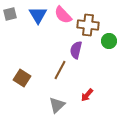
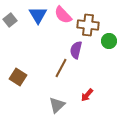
gray square: moved 6 px down; rotated 24 degrees counterclockwise
brown line: moved 1 px right, 2 px up
brown square: moved 4 px left, 1 px up
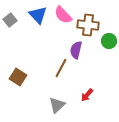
blue triangle: rotated 12 degrees counterclockwise
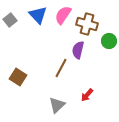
pink semicircle: rotated 78 degrees clockwise
brown cross: moved 1 px left, 1 px up; rotated 10 degrees clockwise
purple semicircle: moved 2 px right
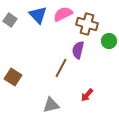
pink semicircle: moved 1 px up; rotated 30 degrees clockwise
gray square: rotated 16 degrees counterclockwise
brown square: moved 5 px left
gray triangle: moved 6 px left; rotated 30 degrees clockwise
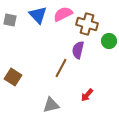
gray square: rotated 24 degrees counterclockwise
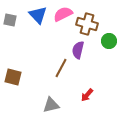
brown square: rotated 18 degrees counterclockwise
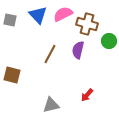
brown line: moved 11 px left, 14 px up
brown square: moved 1 px left, 2 px up
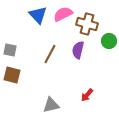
gray square: moved 30 px down
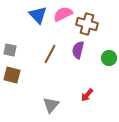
green circle: moved 17 px down
gray triangle: rotated 36 degrees counterclockwise
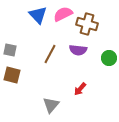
purple semicircle: rotated 96 degrees counterclockwise
red arrow: moved 7 px left, 6 px up
